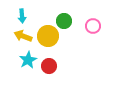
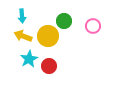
cyan star: moved 1 px right, 1 px up
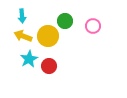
green circle: moved 1 px right
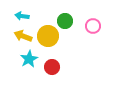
cyan arrow: rotated 104 degrees clockwise
red circle: moved 3 px right, 1 px down
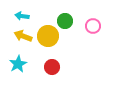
cyan star: moved 11 px left, 5 px down
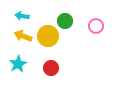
pink circle: moved 3 px right
red circle: moved 1 px left, 1 px down
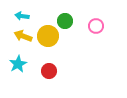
red circle: moved 2 px left, 3 px down
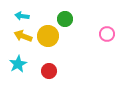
green circle: moved 2 px up
pink circle: moved 11 px right, 8 px down
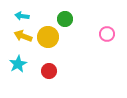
yellow circle: moved 1 px down
